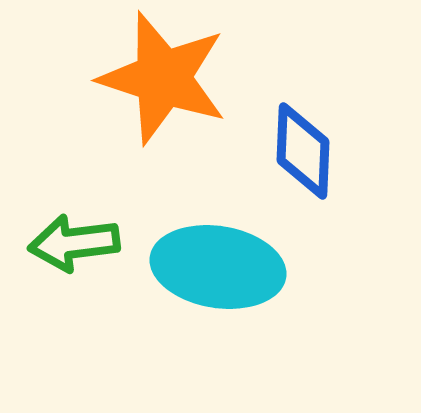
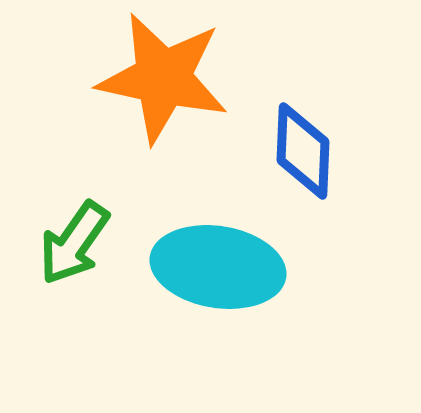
orange star: rotated 6 degrees counterclockwise
green arrow: rotated 48 degrees counterclockwise
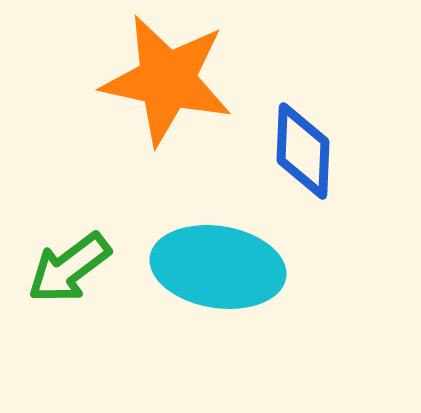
orange star: moved 4 px right, 2 px down
green arrow: moved 5 px left, 25 px down; rotated 18 degrees clockwise
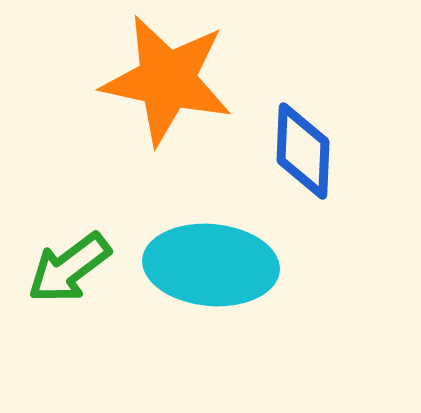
cyan ellipse: moved 7 px left, 2 px up; rotated 4 degrees counterclockwise
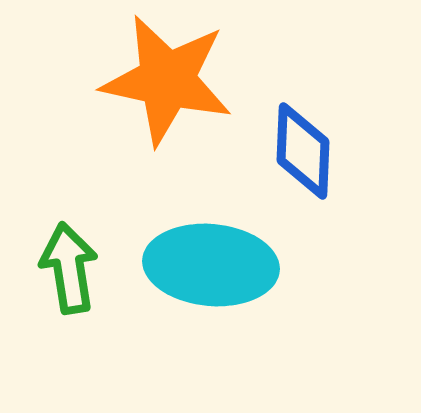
green arrow: rotated 118 degrees clockwise
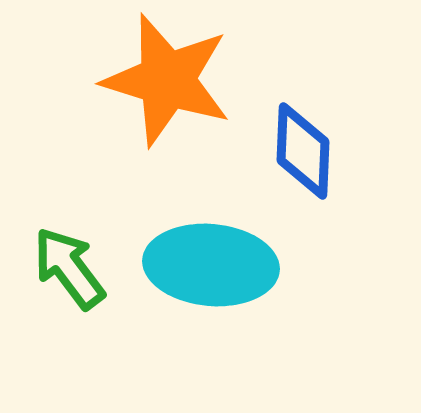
orange star: rotated 5 degrees clockwise
green arrow: rotated 28 degrees counterclockwise
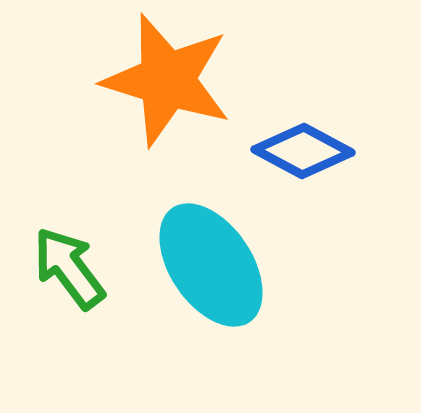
blue diamond: rotated 64 degrees counterclockwise
cyan ellipse: rotated 51 degrees clockwise
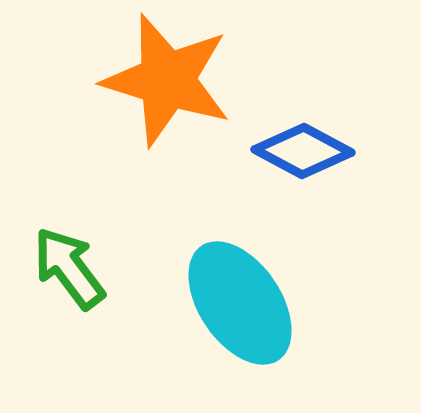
cyan ellipse: moved 29 px right, 38 px down
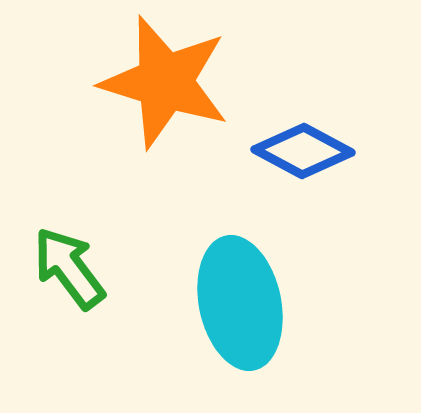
orange star: moved 2 px left, 2 px down
cyan ellipse: rotated 22 degrees clockwise
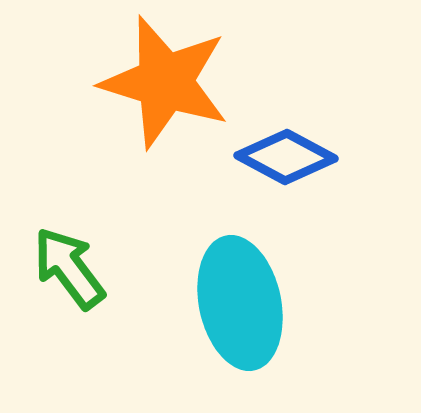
blue diamond: moved 17 px left, 6 px down
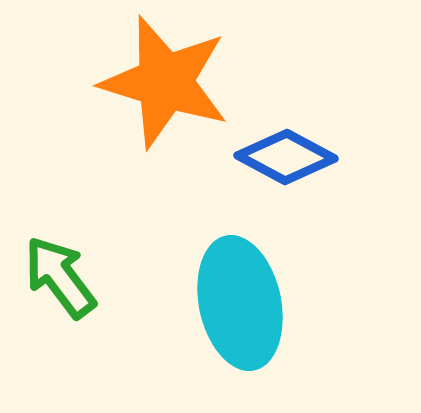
green arrow: moved 9 px left, 9 px down
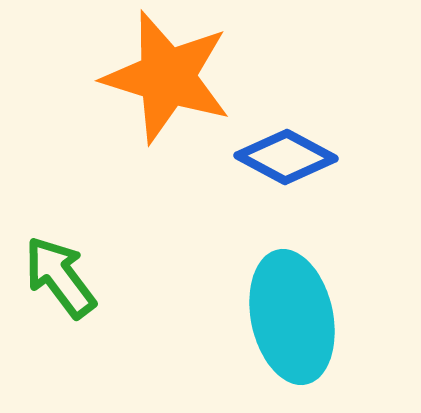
orange star: moved 2 px right, 5 px up
cyan ellipse: moved 52 px right, 14 px down
